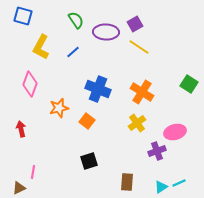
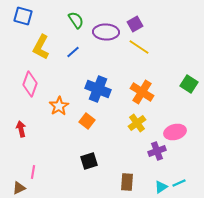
orange star: moved 2 px up; rotated 18 degrees counterclockwise
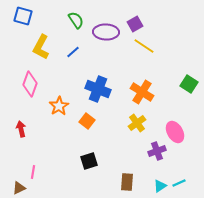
yellow line: moved 5 px right, 1 px up
pink ellipse: rotated 75 degrees clockwise
cyan triangle: moved 1 px left, 1 px up
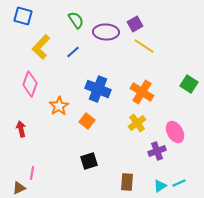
yellow L-shape: rotated 15 degrees clockwise
pink line: moved 1 px left, 1 px down
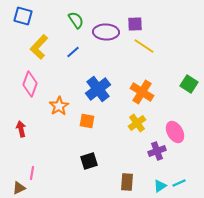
purple square: rotated 28 degrees clockwise
yellow L-shape: moved 2 px left
blue cross: rotated 30 degrees clockwise
orange square: rotated 28 degrees counterclockwise
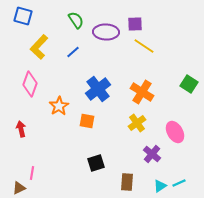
purple cross: moved 5 px left, 3 px down; rotated 30 degrees counterclockwise
black square: moved 7 px right, 2 px down
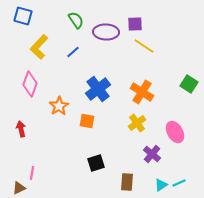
cyan triangle: moved 1 px right, 1 px up
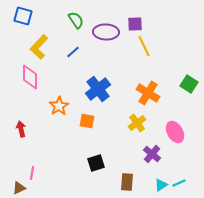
yellow line: rotated 30 degrees clockwise
pink diamond: moved 7 px up; rotated 20 degrees counterclockwise
orange cross: moved 6 px right, 1 px down
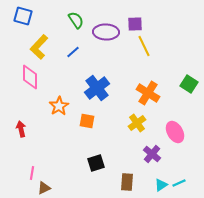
blue cross: moved 1 px left, 1 px up
brown triangle: moved 25 px right
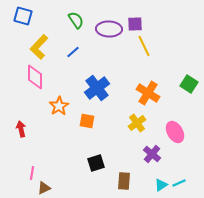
purple ellipse: moved 3 px right, 3 px up
pink diamond: moved 5 px right
brown rectangle: moved 3 px left, 1 px up
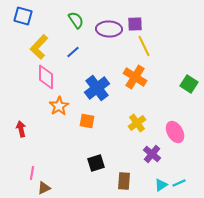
pink diamond: moved 11 px right
orange cross: moved 13 px left, 16 px up
